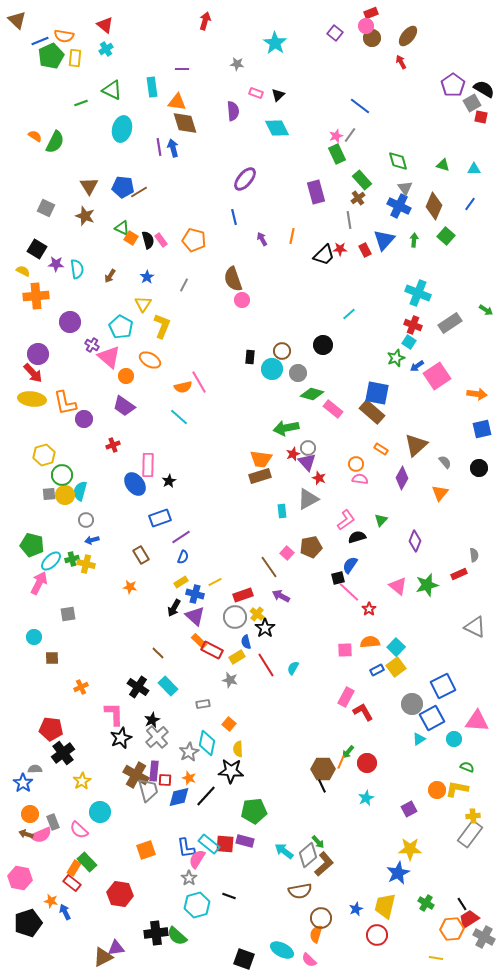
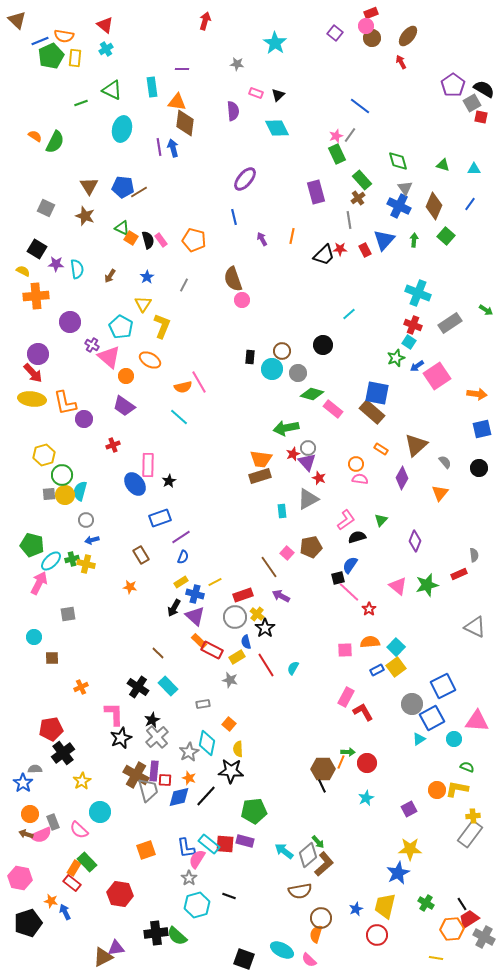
brown diamond at (185, 123): rotated 24 degrees clockwise
red pentagon at (51, 729): rotated 15 degrees counterclockwise
green arrow at (348, 752): rotated 128 degrees counterclockwise
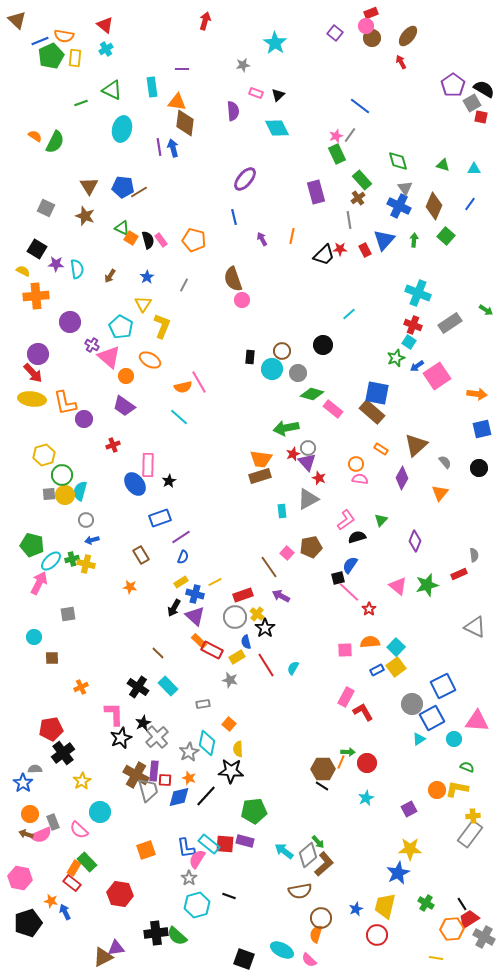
gray star at (237, 64): moved 6 px right, 1 px down; rotated 16 degrees counterclockwise
black star at (152, 720): moved 9 px left, 3 px down
black line at (322, 786): rotated 32 degrees counterclockwise
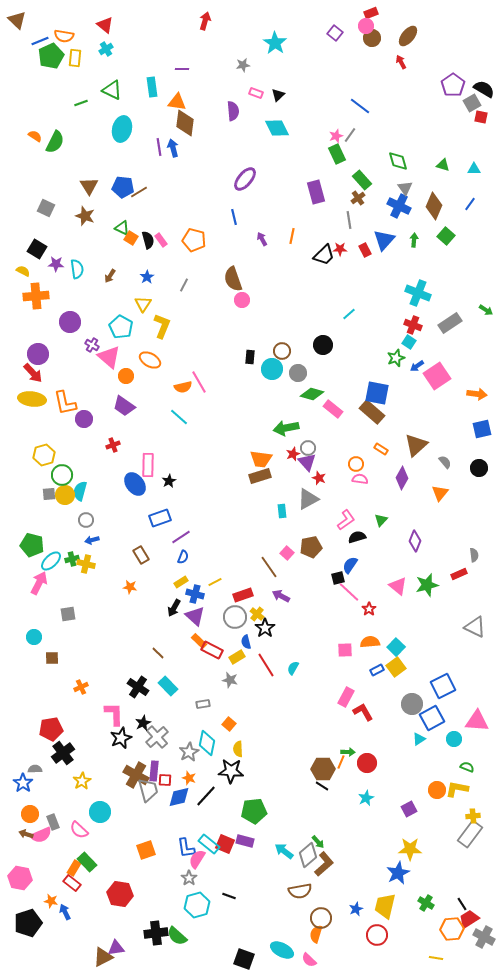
red square at (225, 844): rotated 18 degrees clockwise
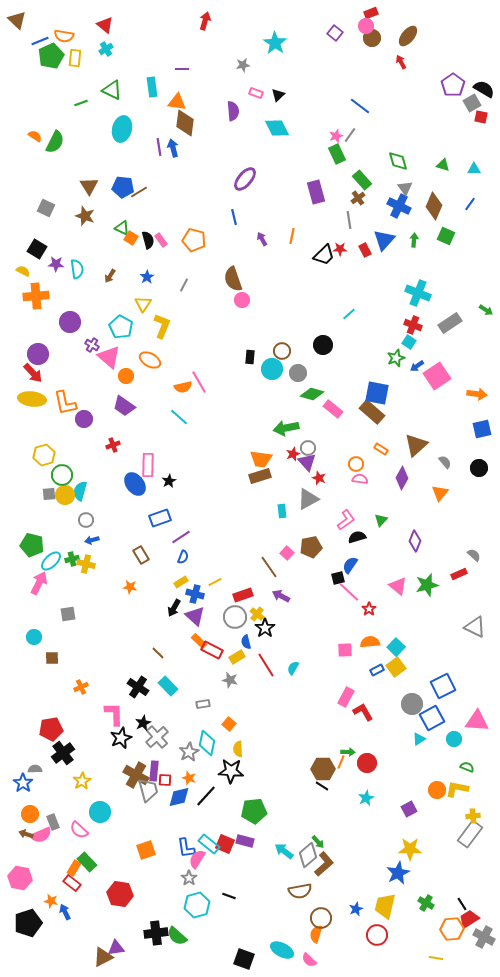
green square at (446, 236): rotated 18 degrees counterclockwise
gray semicircle at (474, 555): rotated 40 degrees counterclockwise
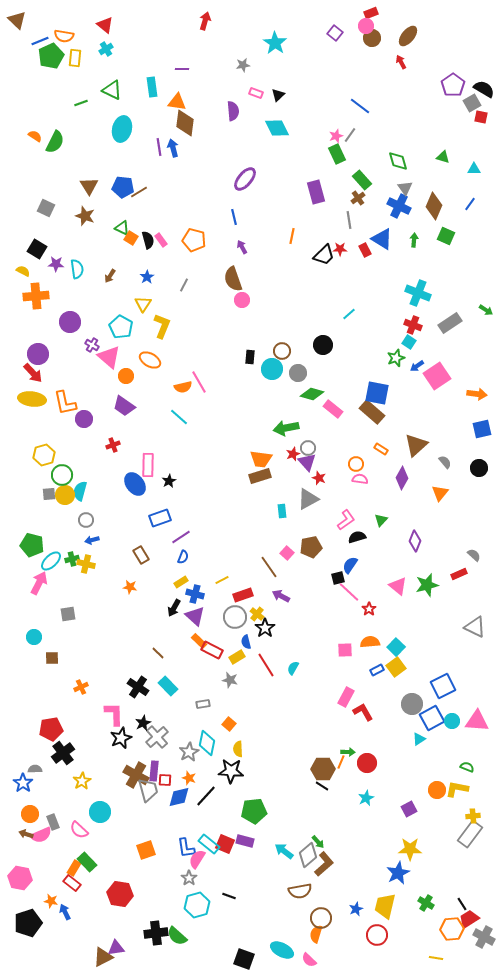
green triangle at (443, 165): moved 8 px up
purple arrow at (262, 239): moved 20 px left, 8 px down
blue triangle at (384, 240): moved 2 px left, 1 px up; rotated 40 degrees counterclockwise
yellow line at (215, 582): moved 7 px right, 2 px up
cyan circle at (454, 739): moved 2 px left, 18 px up
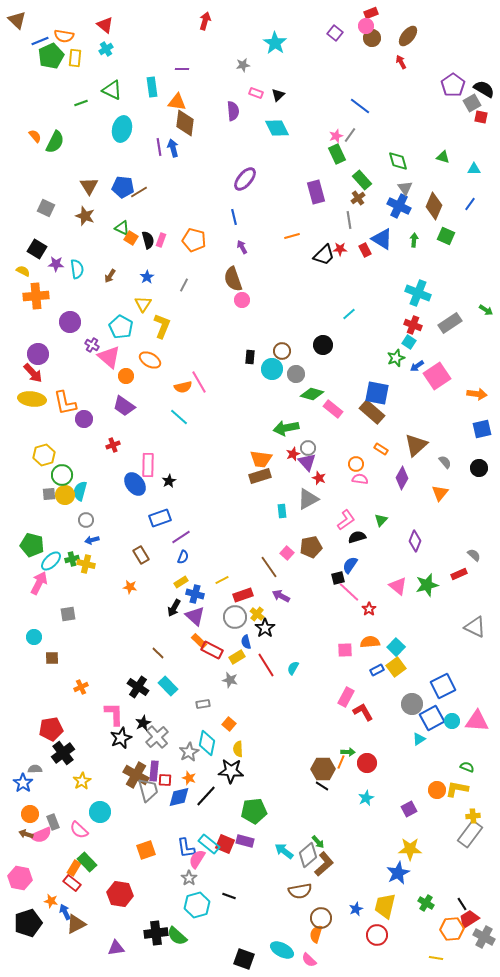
orange semicircle at (35, 136): rotated 16 degrees clockwise
orange line at (292, 236): rotated 63 degrees clockwise
pink rectangle at (161, 240): rotated 56 degrees clockwise
gray circle at (298, 373): moved 2 px left, 1 px down
brown triangle at (103, 957): moved 27 px left, 33 px up
